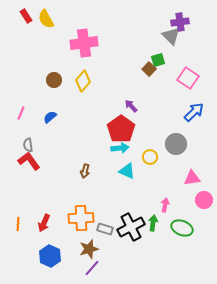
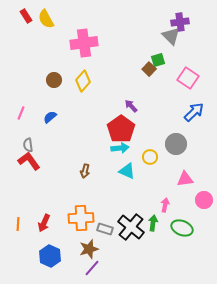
pink triangle: moved 7 px left, 1 px down
black cross: rotated 24 degrees counterclockwise
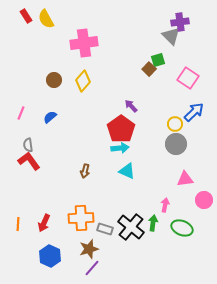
yellow circle: moved 25 px right, 33 px up
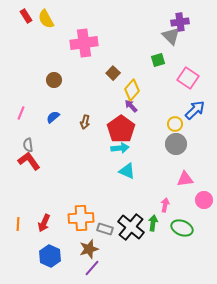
brown square: moved 36 px left, 4 px down
yellow diamond: moved 49 px right, 9 px down
blue arrow: moved 1 px right, 2 px up
blue semicircle: moved 3 px right
brown arrow: moved 49 px up
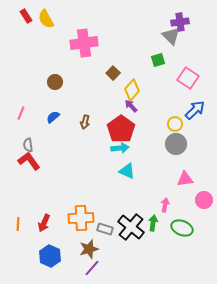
brown circle: moved 1 px right, 2 px down
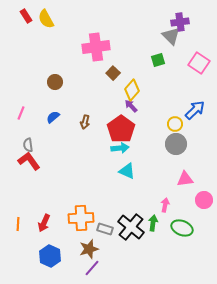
pink cross: moved 12 px right, 4 px down
pink square: moved 11 px right, 15 px up
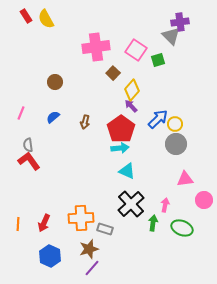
pink square: moved 63 px left, 13 px up
blue arrow: moved 37 px left, 9 px down
black cross: moved 23 px up; rotated 8 degrees clockwise
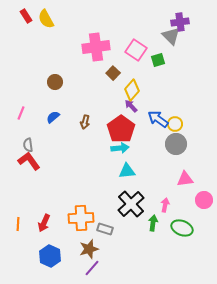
blue arrow: rotated 100 degrees counterclockwise
cyan triangle: rotated 30 degrees counterclockwise
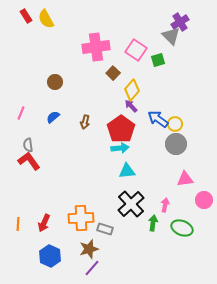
purple cross: rotated 24 degrees counterclockwise
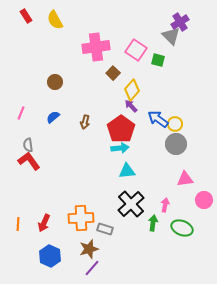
yellow semicircle: moved 9 px right, 1 px down
green square: rotated 32 degrees clockwise
